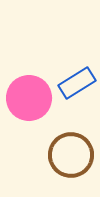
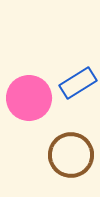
blue rectangle: moved 1 px right
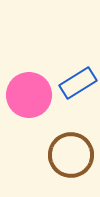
pink circle: moved 3 px up
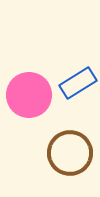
brown circle: moved 1 px left, 2 px up
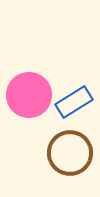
blue rectangle: moved 4 px left, 19 px down
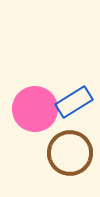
pink circle: moved 6 px right, 14 px down
